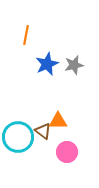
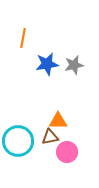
orange line: moved 3 px left, 3 px down
blue star: rotated 15 degrees clockwise
brown triangle: moved 7 px right, 6 px down; rotated 48 degrees counterclockwise
cyan circle: moved 4 px down
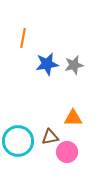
orange triangle: moved 15 px right, 3 px up
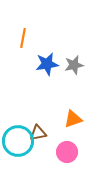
orange triangle: moved 1 px down; rotated 18 degrees counterclockwise
brown triangle: moved 12 px left, 4 px up
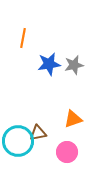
blue star: moved 2 px right
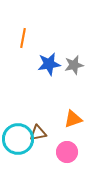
cyan circle: moved 2 px up
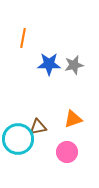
blue star: rotated 10 degrees clockwise
brown triangle: moved 6 px up
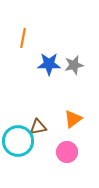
orange triangle: rotated 18 degrees counterclockwise
cyan circle: moved 2 px down
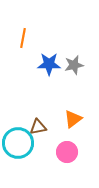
cyan circle: moved 2 px down
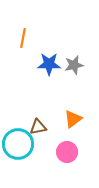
cyan circle: moved 1 px down
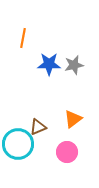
brown triangle: rotated 12 degrees counterclockwise
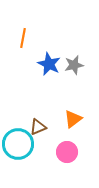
blue star: rotated 25 degrees clockwise
